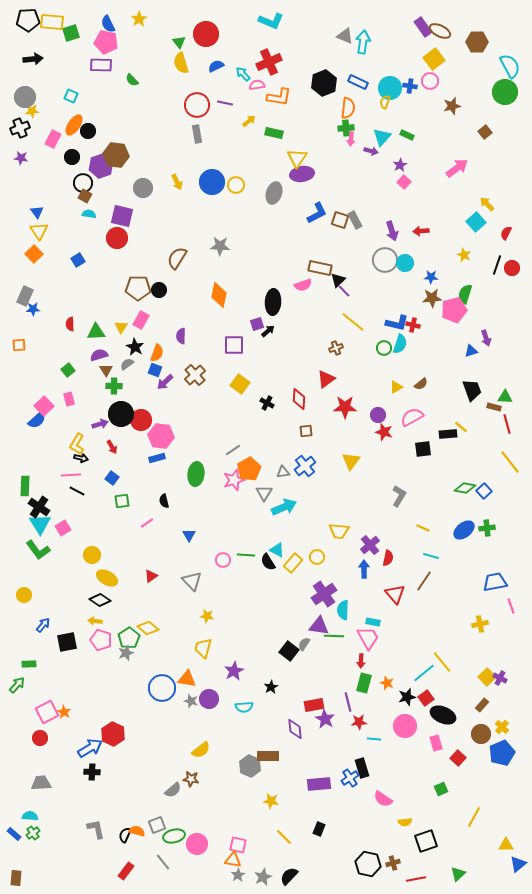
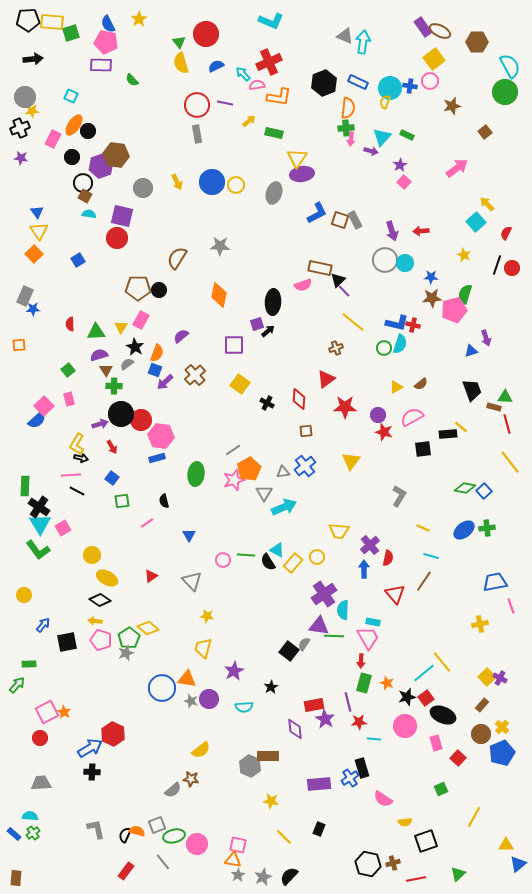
purple semicircle at (181, 336): rotated 49 degrees clockwise
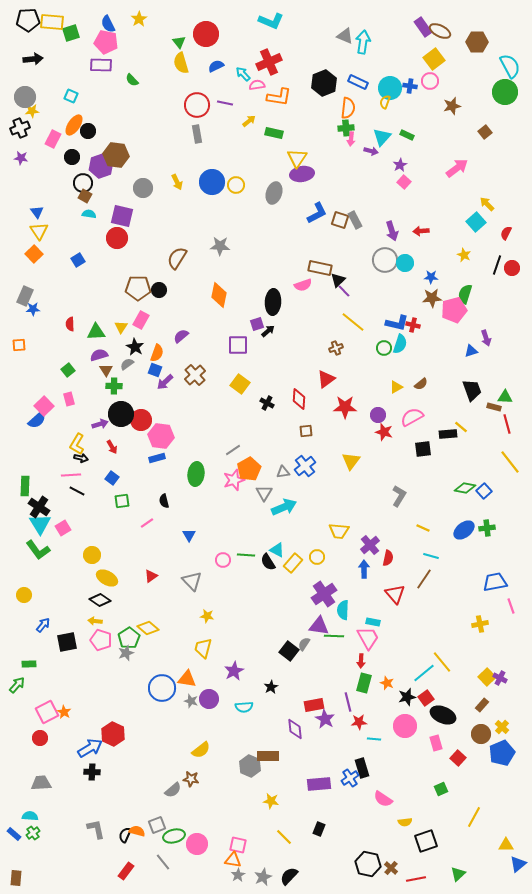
purple square at (234, 345): moved 4 px right
brown line at (424, 581): moved 2 px up
brown cross at (393, 863): moved 2 px left, 5 px down; rotated 32 degrees counterclockwise
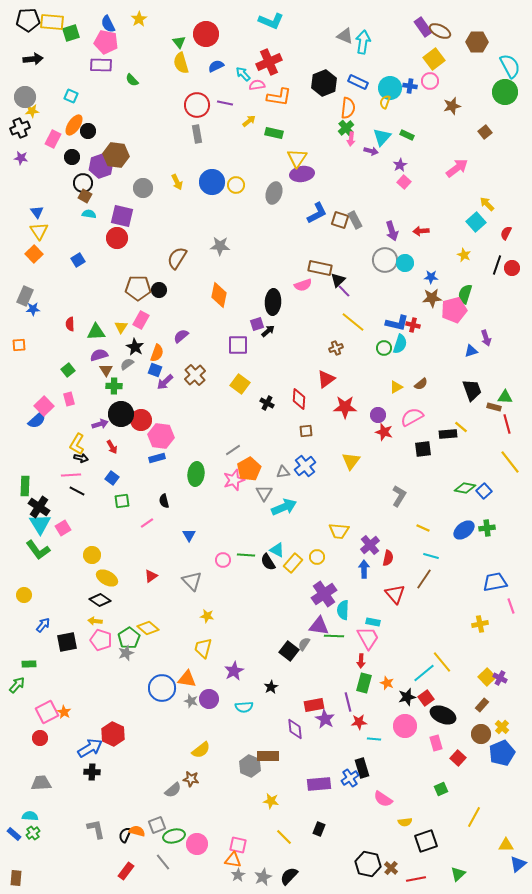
green cross at (346, 128): rotated 35 degrees counterclockwise
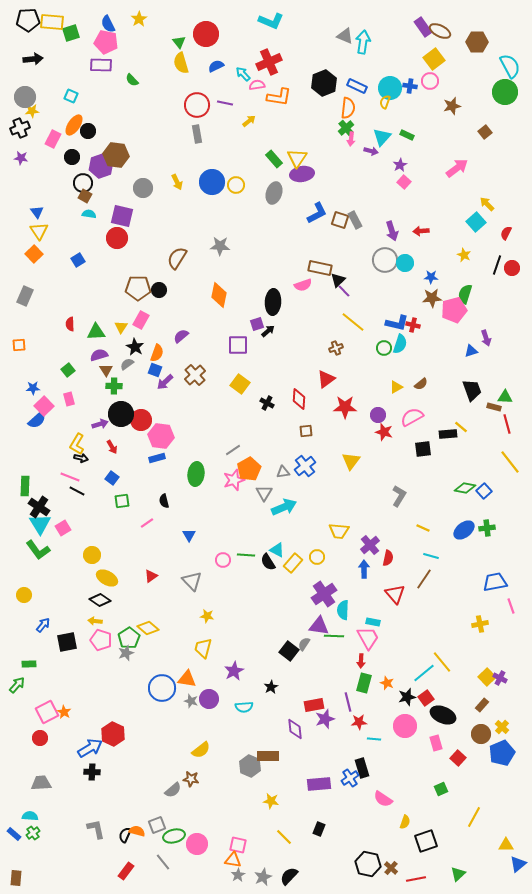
blue rectangle at (358, 82): moved 1 px left, 4 px down
green rectangle at (274, 133): moved 26 px down; rotated 36 degrees clockwise
blue star at (33, 309): moved 79 px down
pink line at (71, 475): moved 1 px left, 2 px down; rotated 24 degrees clockwise
purple star at (325, 719): rotated 24 degrees clockwise
yellow semicircle at (405, 822): rotated 64 degrees counterclockwise
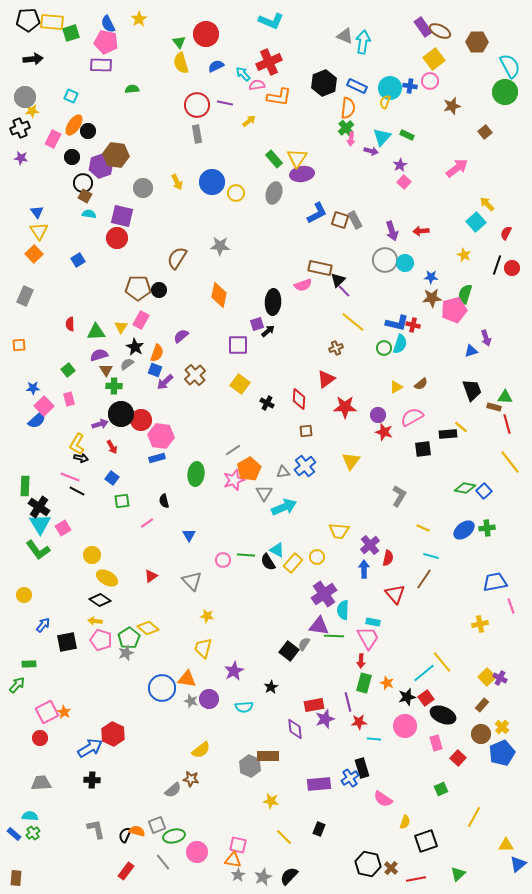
green semicircle at (132, 80): moved 9 px down; rotated 128 degrees clockwise
yellow circle at (236, 185): moved 8 px down
black cross at (92, 772): moved 8 px down
pink circle at (197, 844): moved 8 px down
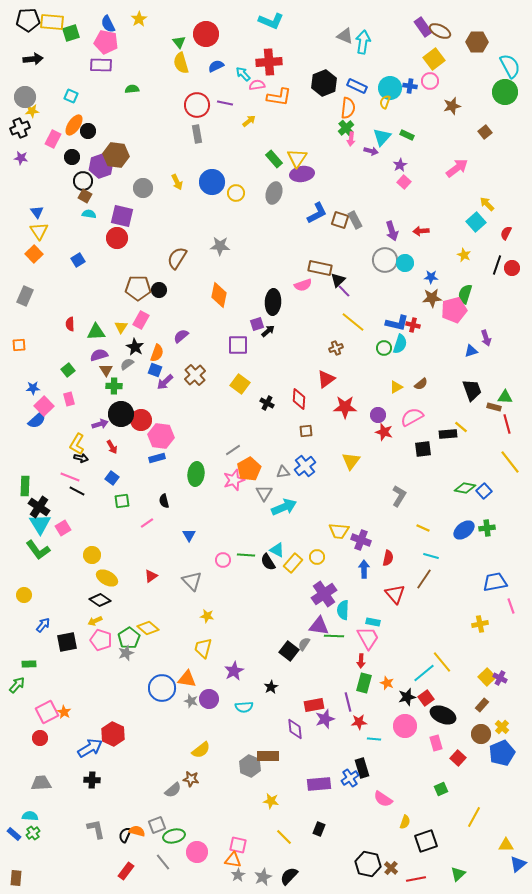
red cross at (269, 62): rotated 20 degrees clockwise
black circle at (83, 183): moved 2 px up
purple cross at (370, 545): moved 9 px left, 5 px up; rotated 30 degrees counterclockwise
yellow arrow at (95, 621): rotated 32 degrees counterclockwise
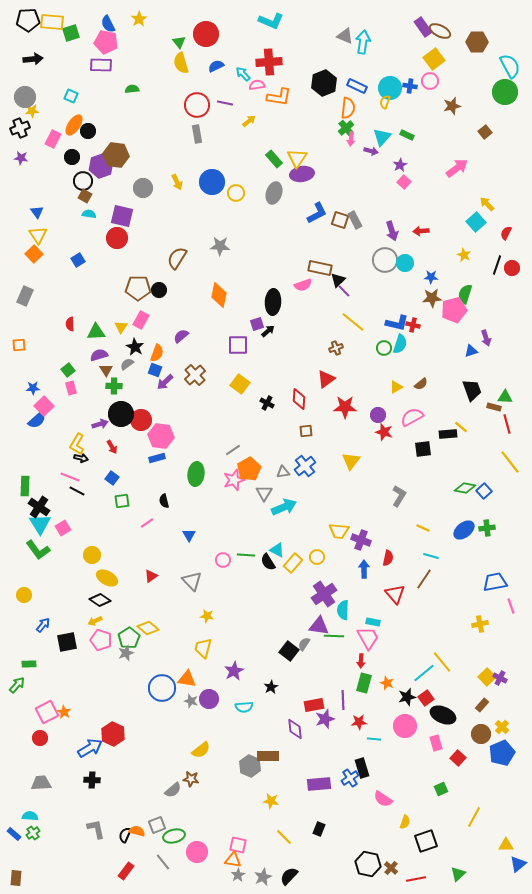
yellow triangle at (39, 231): moved 1 px left, 4 px down
pink rectangle at (69, 399): moved 2 px right, 11 px up
purple line at (348, 702): moved 5 px left, 2 px up; rotated 12 degrees clockwise
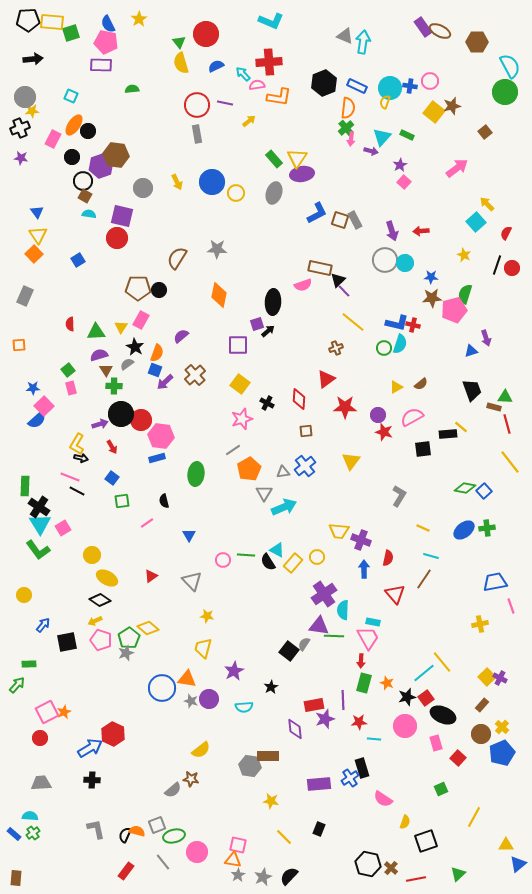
yellow square at (434, 59): moved 53 px down; rotated 15 degrees counterclockwise
gray star at (220, 246): moved 3 px left, 3 px down
pink star at (234, 480): moved 8 px right, 61 px up
orange star at (64, 712): rotated 16 degrees clockwise
gray hexagon at (250, 766): rotated 15 degrees counterclockwise
